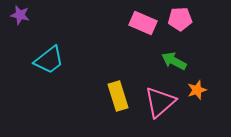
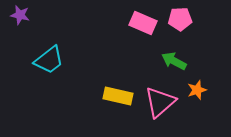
yellow rectangle: rotated 60 degrees counterclockwise
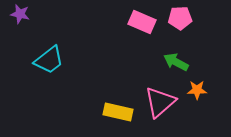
purple star: moved 1 px up
pink pentagon: moved 1 px up
pink rectangle: moved 1 px left, 1 px up
green arrow: moved 2 px right, 1 px down
orange star: rotated 18 degrees clockwise
yellow rectangle: moved 16 px down
